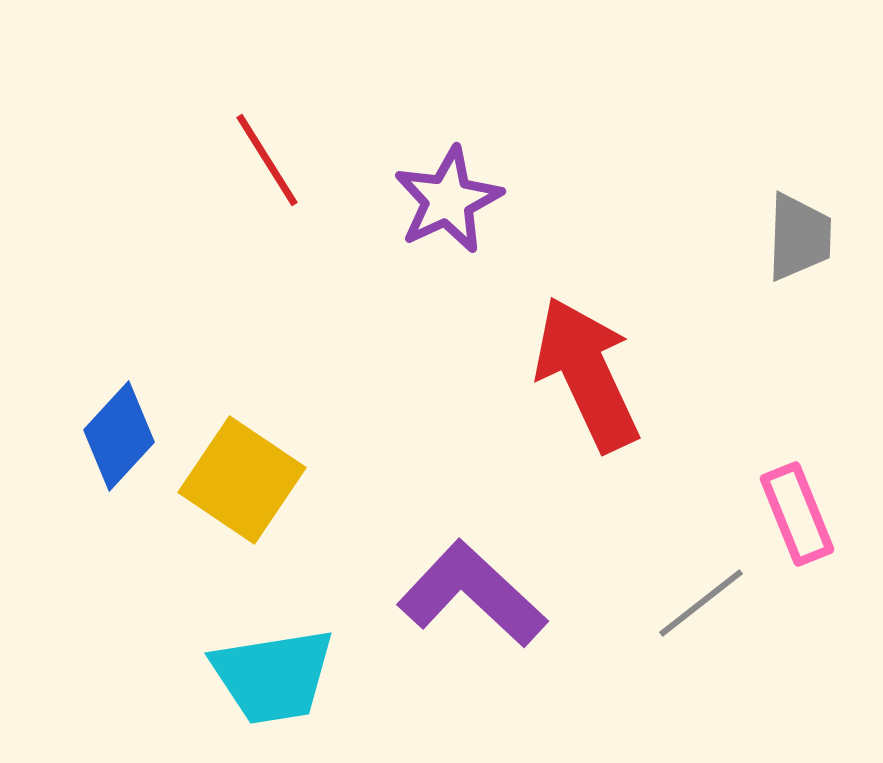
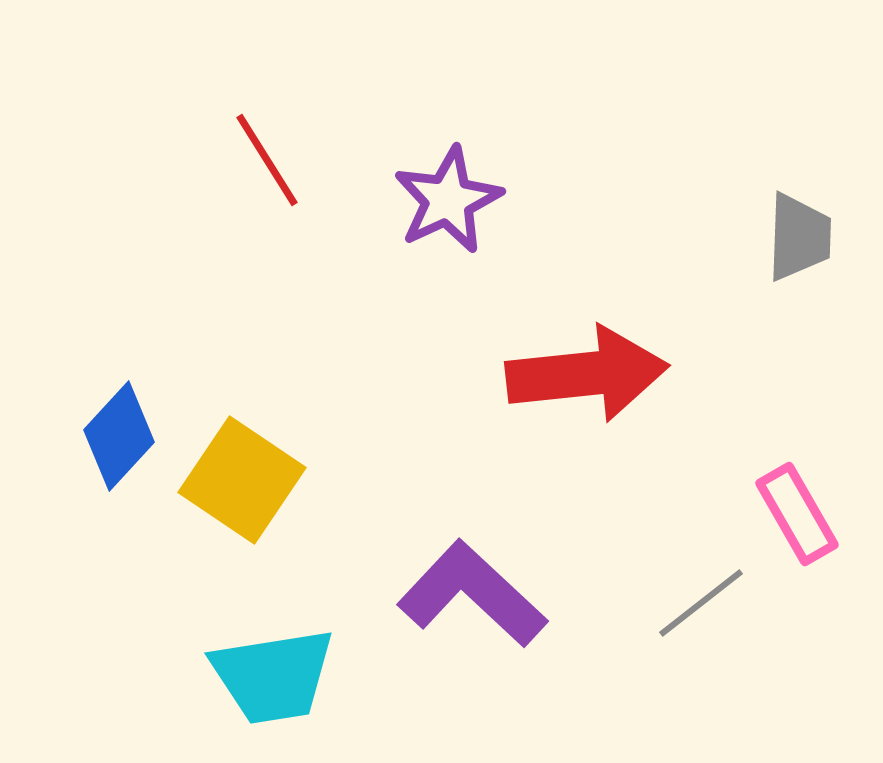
red arrow: rotated 109 degrees clockwise
pink rectangle: rotated 8 degrees counterclockwise
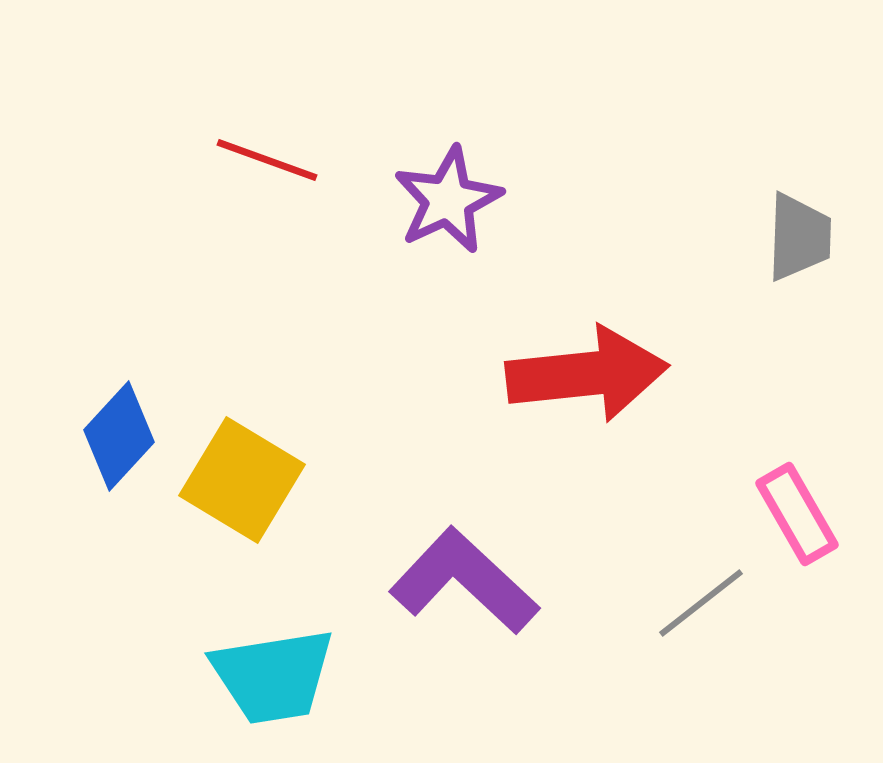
red line: rotated 38 degrees counterclockwise
yellow square: rotated 3 degrees counterclockwise
purple L-shape: moved 8 px left, 13 px up
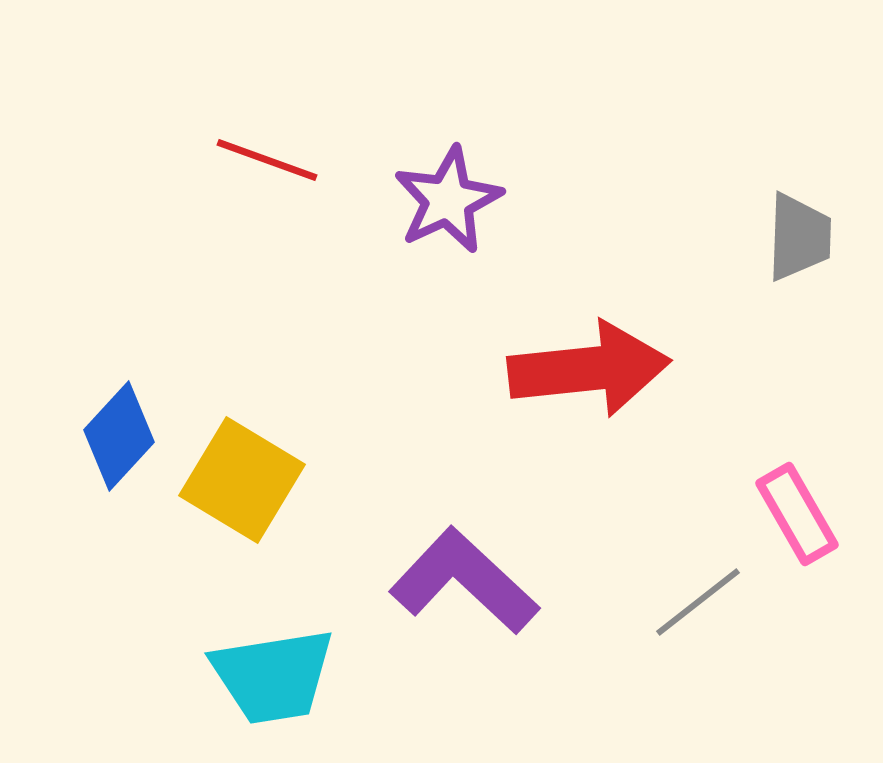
red arrow: moved 2 px right, 5 px up
gray line: moved 3 px left, 1 px up
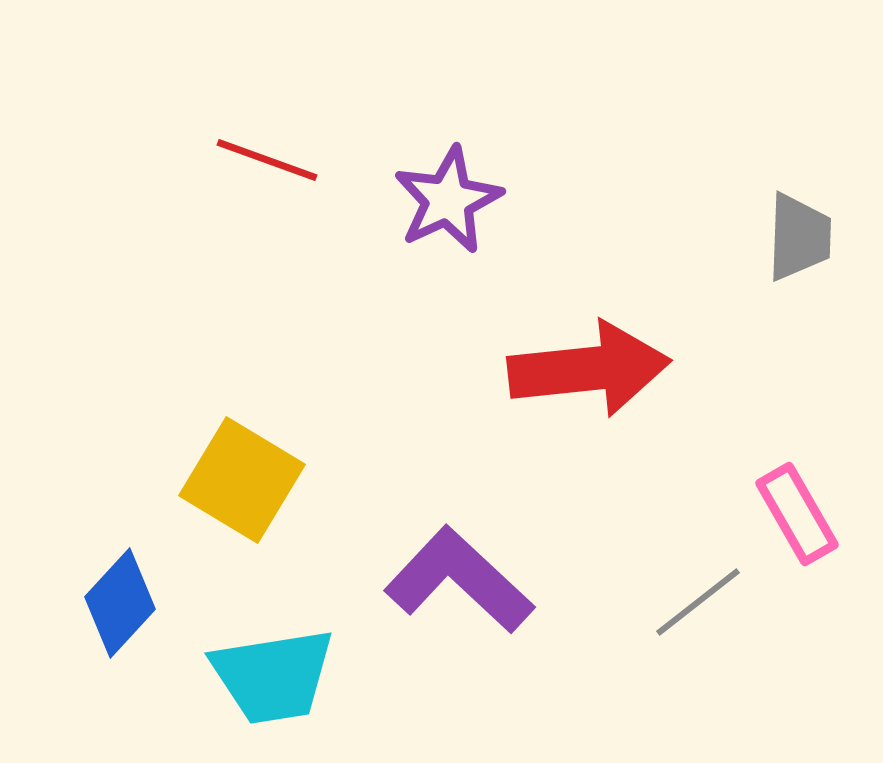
blue diamond: moved 1 px right, 167 px down
purple L-shape: moved 5 px left, 1 px up
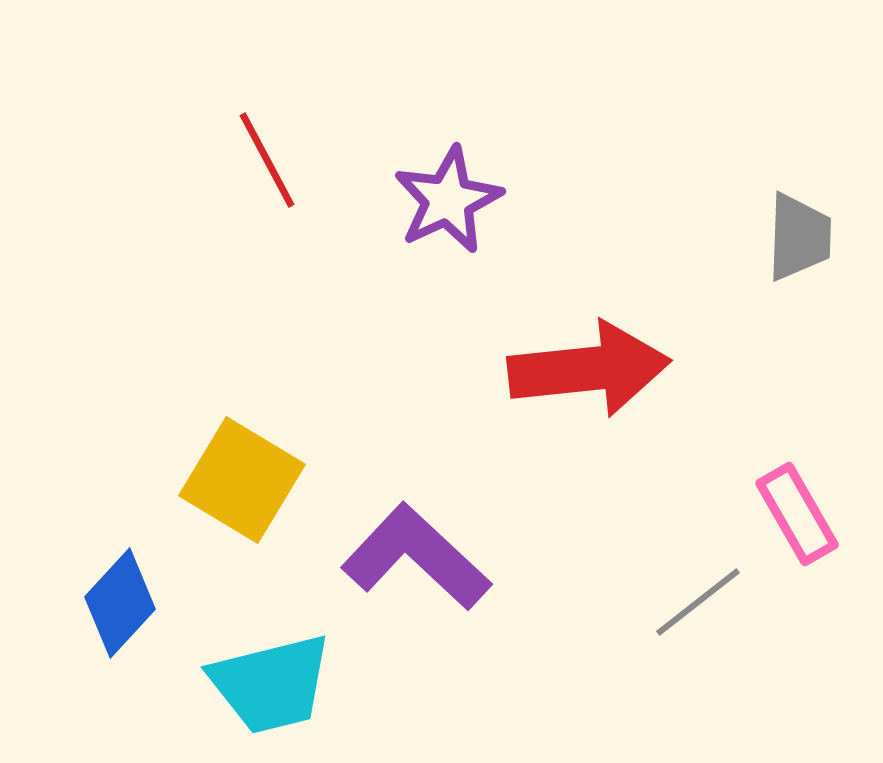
red line: rotated 42 degrees clockwise
purple L-shape: moved 43 px left, 23 px up
cyan trapezoid: moved 2 px left, 8 px down; rotated 5 degrees counterclockwise
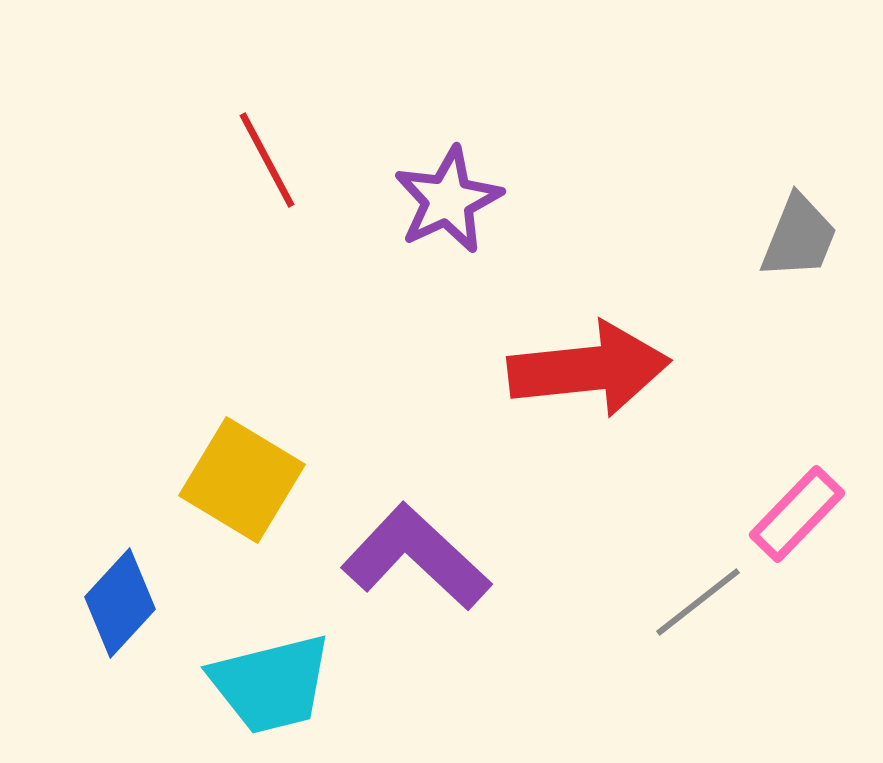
gray trapezoid: rotated 20 degrees clockwise
pink rectangle: rotated 74 degrees clockwise
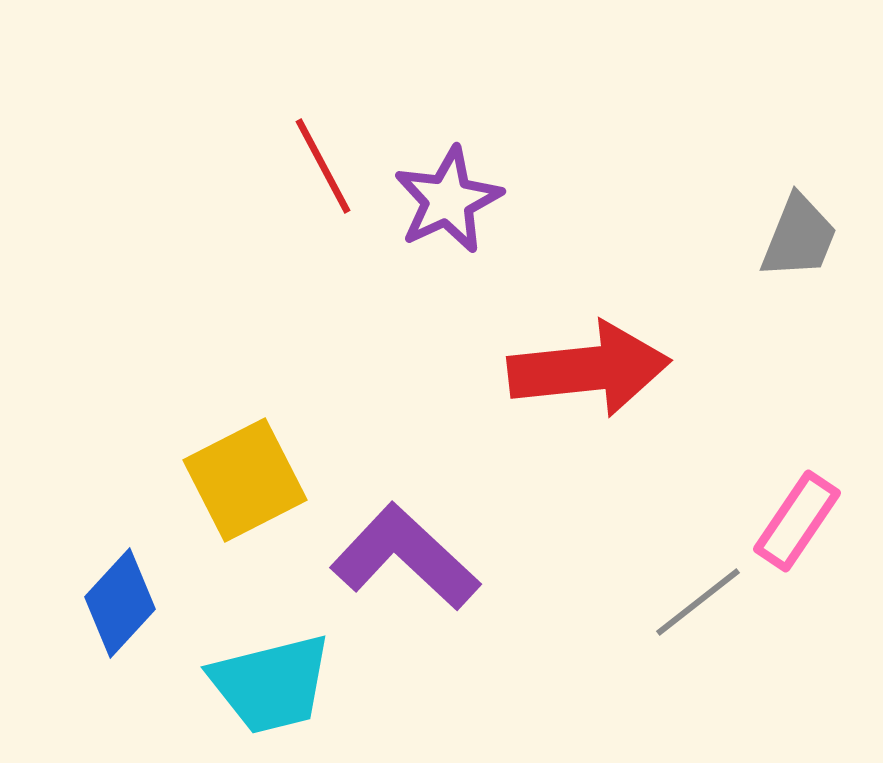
red line: moved 56 px right, 6 px down
yellow square: moved 3 px right; rotated 32 degrees clockwise
pink rectangle: moved 7 px down; rotated 10 degrees counterclockwise
purple L-shape: moved 11 px left
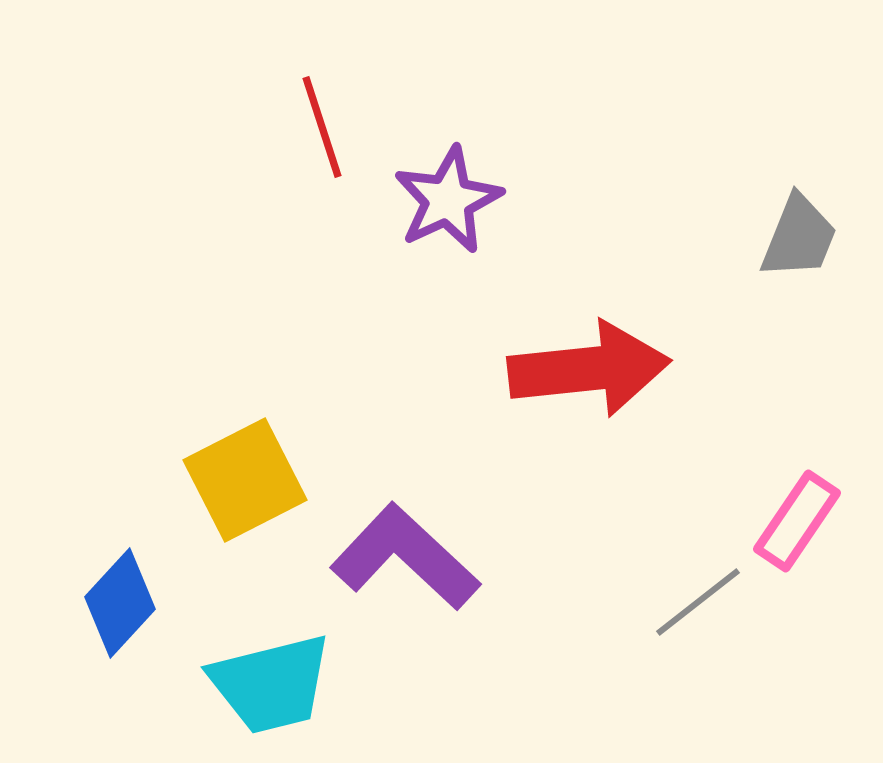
red line: moved 1 px left, 39 px up; rotated 10 degrees clockwise
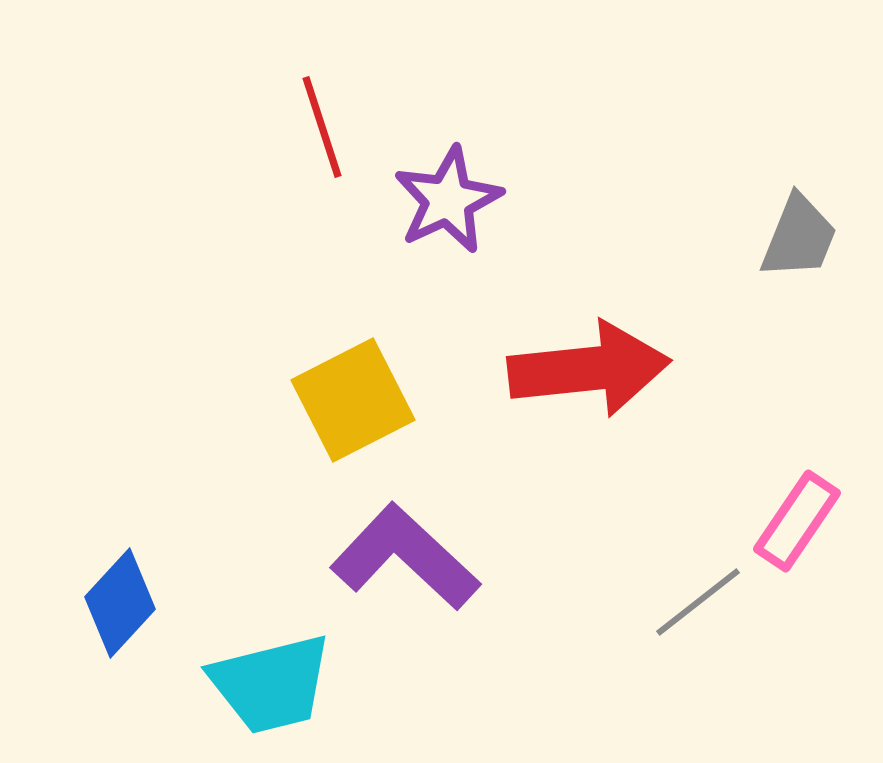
yellow square: moved 108 px right, 80 px up
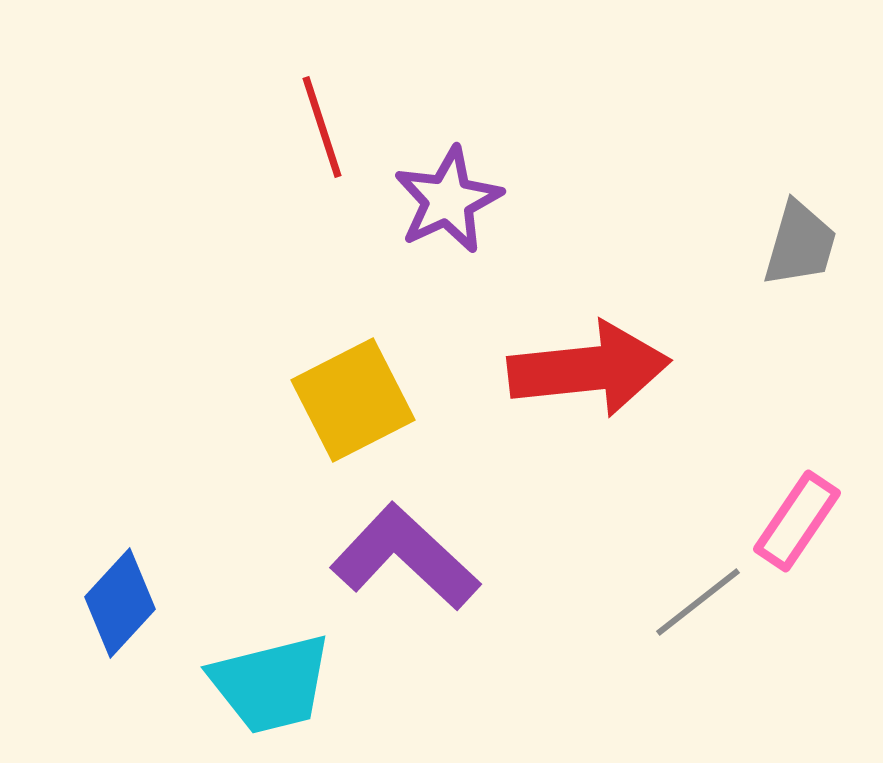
gray trapezoid: moved 1 px right, 7 px down; rotated 6 degrees counterclockwise
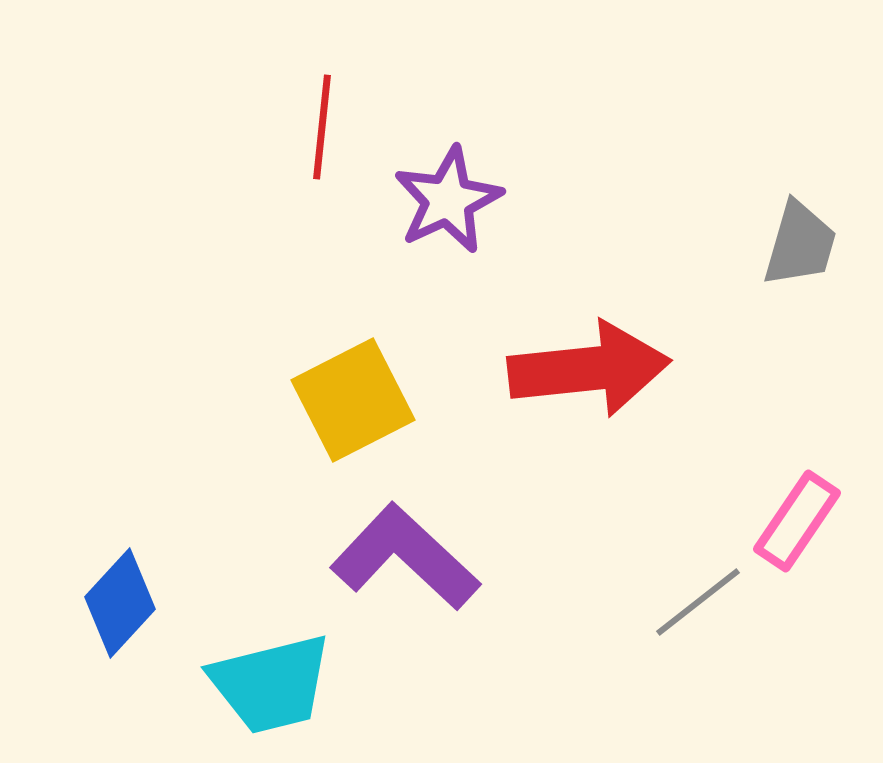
red line: rotated 24 degrees clockwise
